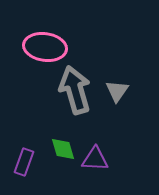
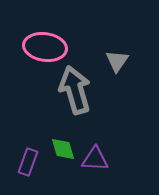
gray triangle: moved 30 px up
purple rectangle: moved 4 px right
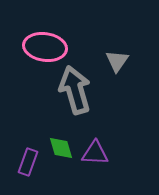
green diamond: moved 2 px left, 1 px up
purple triangle: moved 6 px up
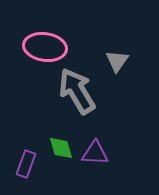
gray arrow: moved 2 px right, 1 px down; rotated 15 degrees counterclockwise
purple rectangle: moved 2 px left, 2 px down
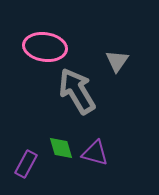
purple triangle: rotated 12 degrees clockwise
purple rectangle: rotated 8 degrees clockwise
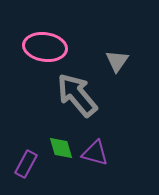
gray arrow: moved 4 px down; rotated 9 degrees counterclockwise
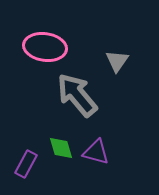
purple triangle: moved 1 px right, 1 px up
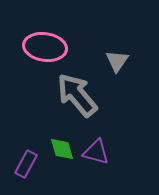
green diamond: moved 1 px right, 1 px down
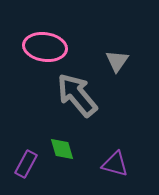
purple triangle: moved 19 px right, 12 px down
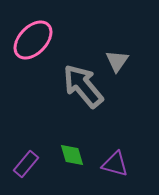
pink ellipse: moved 12 px left, 7 px up; rotated 54 degrees counterclockwise
gray arrow: moved 6 px right, 9 px up
green diamond: moved 10 px right, 6 px down
purple rectangle: rotated 12 degrees clockwise
